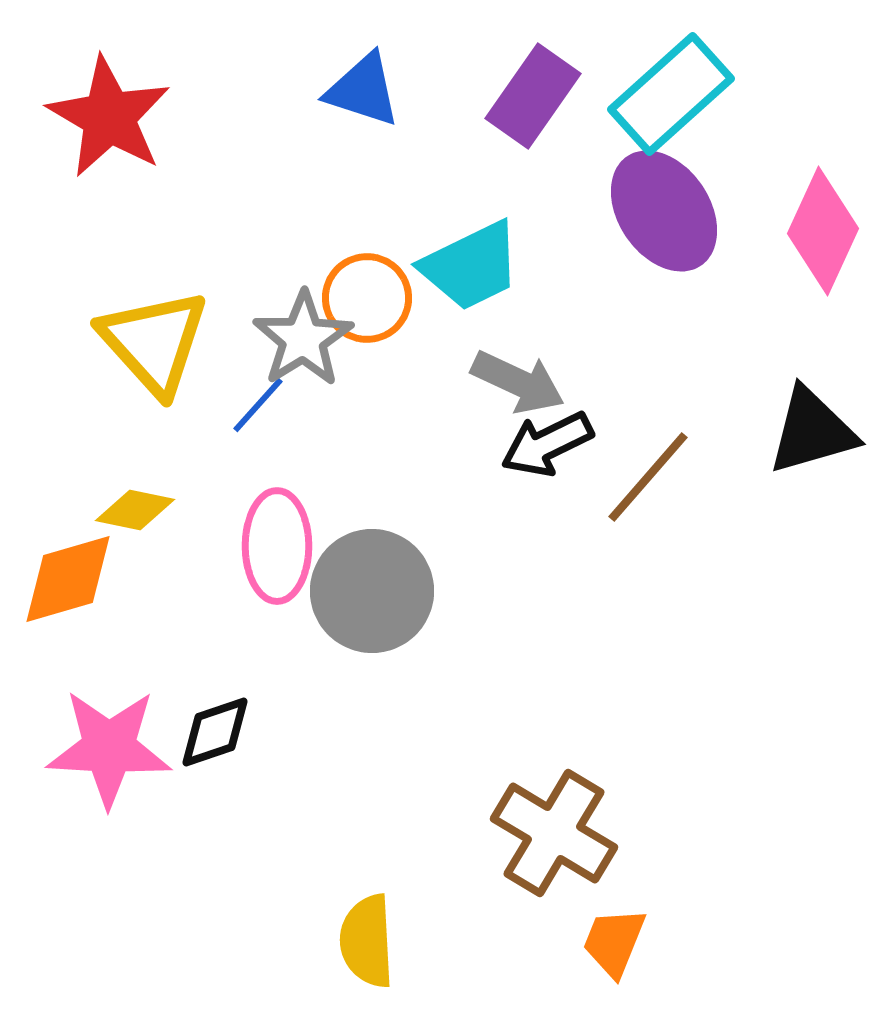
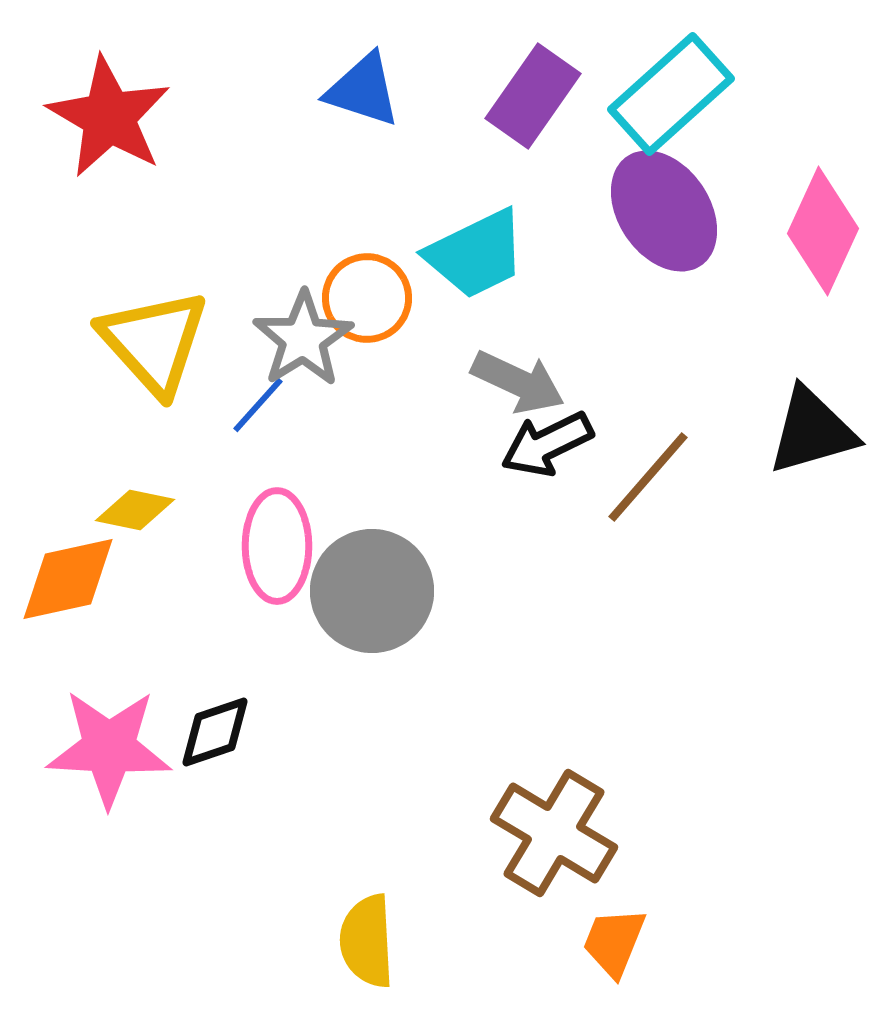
cyan trapezoid: moved 5 px right, 12 px up
orange diamond: rotated 4 degrees clockwise
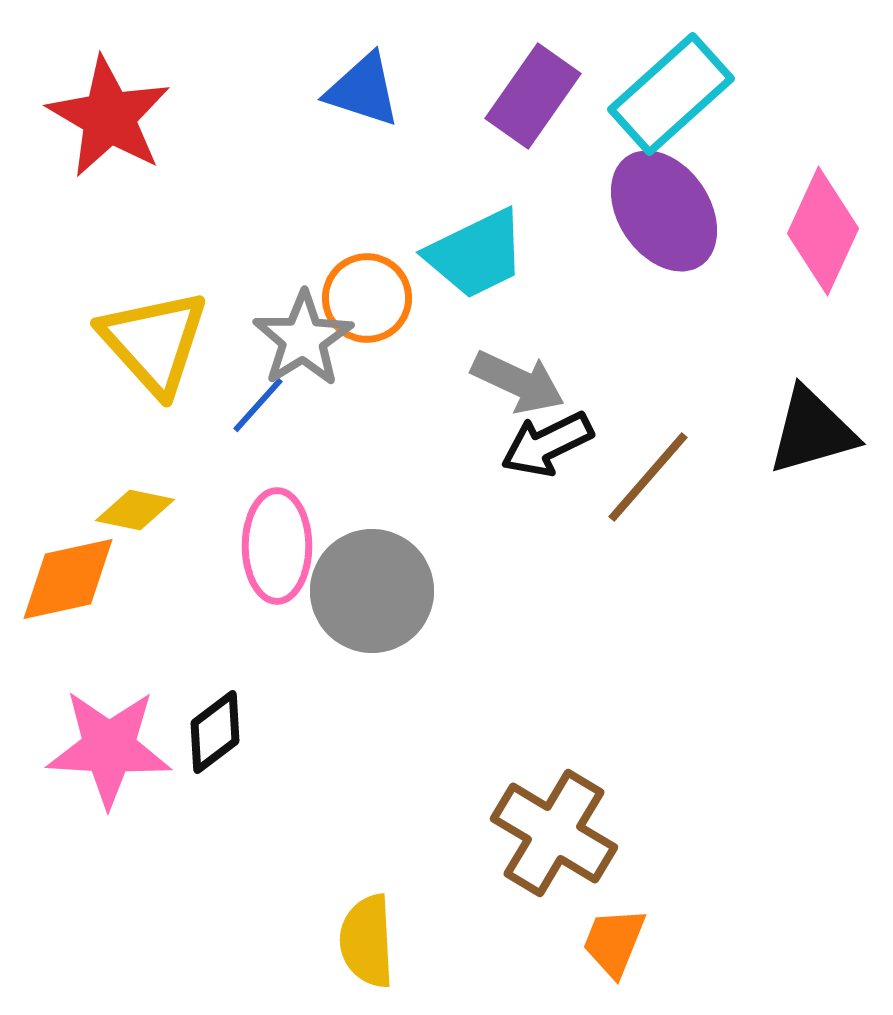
black diamond: rotated 18 degrees counterclockwise
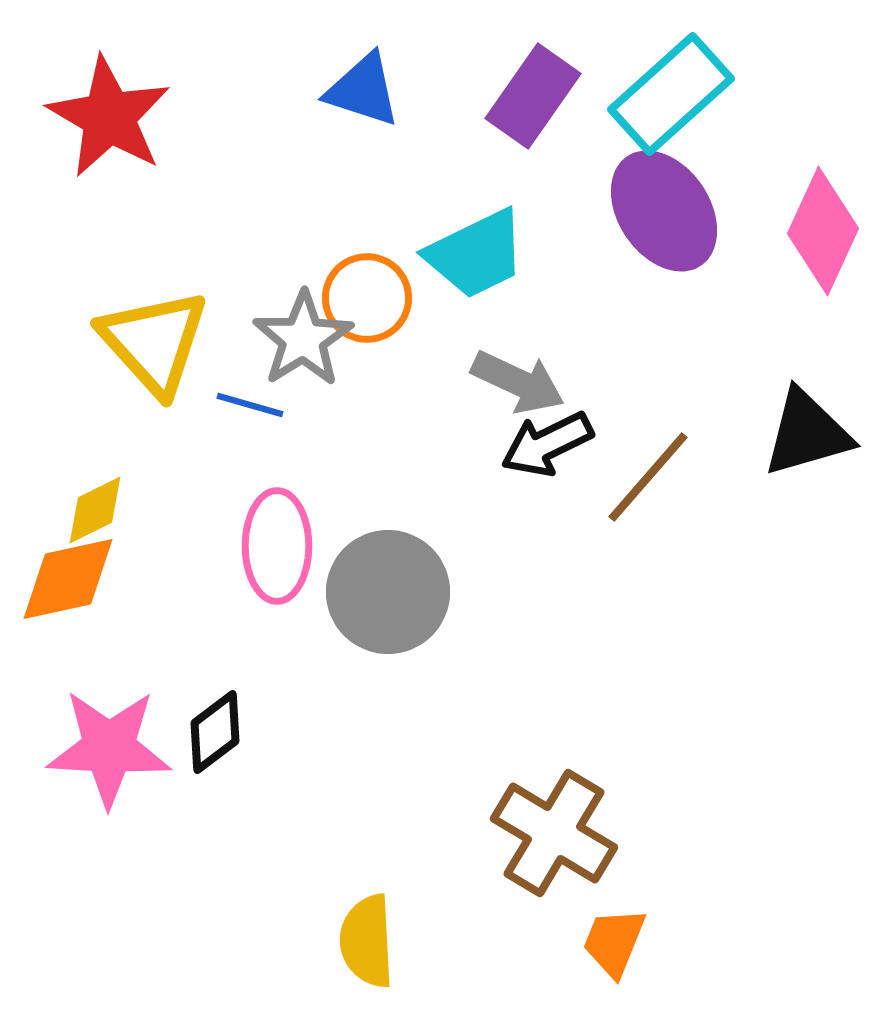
blue line: moved 8 px left; rotated 64 degrees clockwise
black triangle: moved 5 px left, 2 px down
yellow diamond: moved 40 px left; rotated 38 degrees counterclockwise
gray circle: moved 16 px right, 1 px down
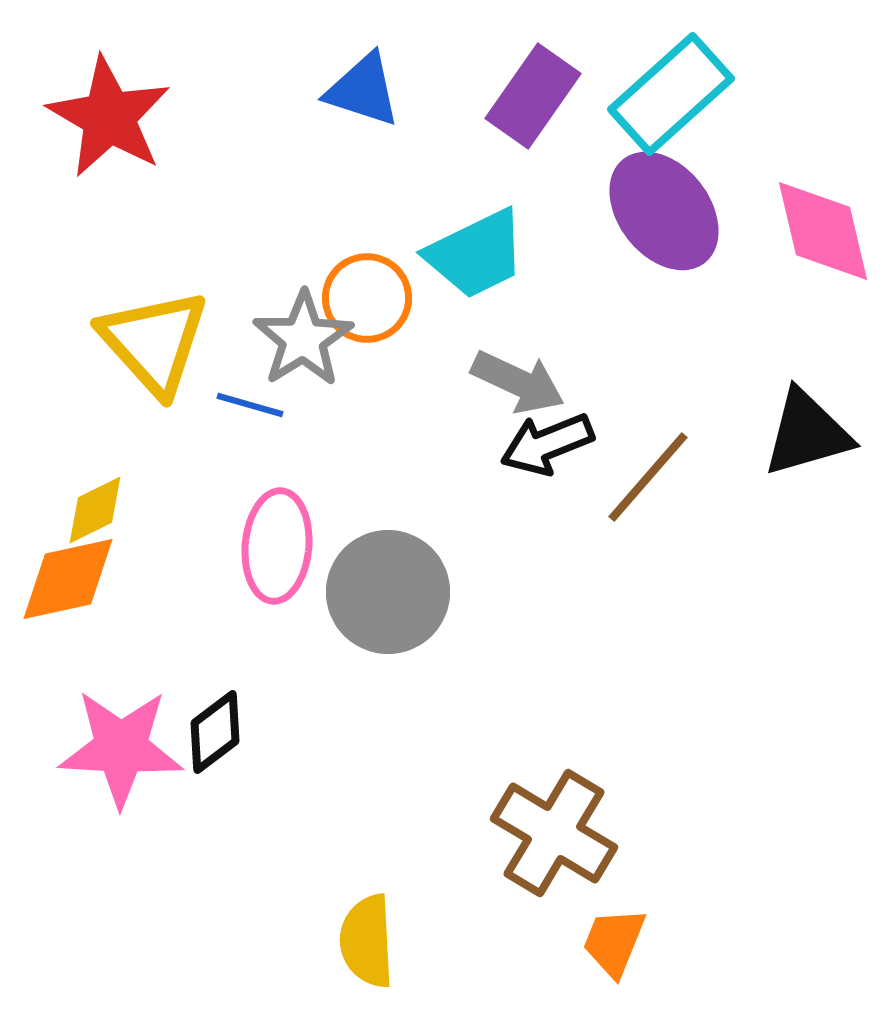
purple ellipse: rotated 4 degrees counterclockwise
pink diamond: rotated 38 degrees counterclockwise
black arrow: rotated 4 degrees clockwise
pink ellipse: rotated 5 degrees clockwise
pink star: moved 12 px right
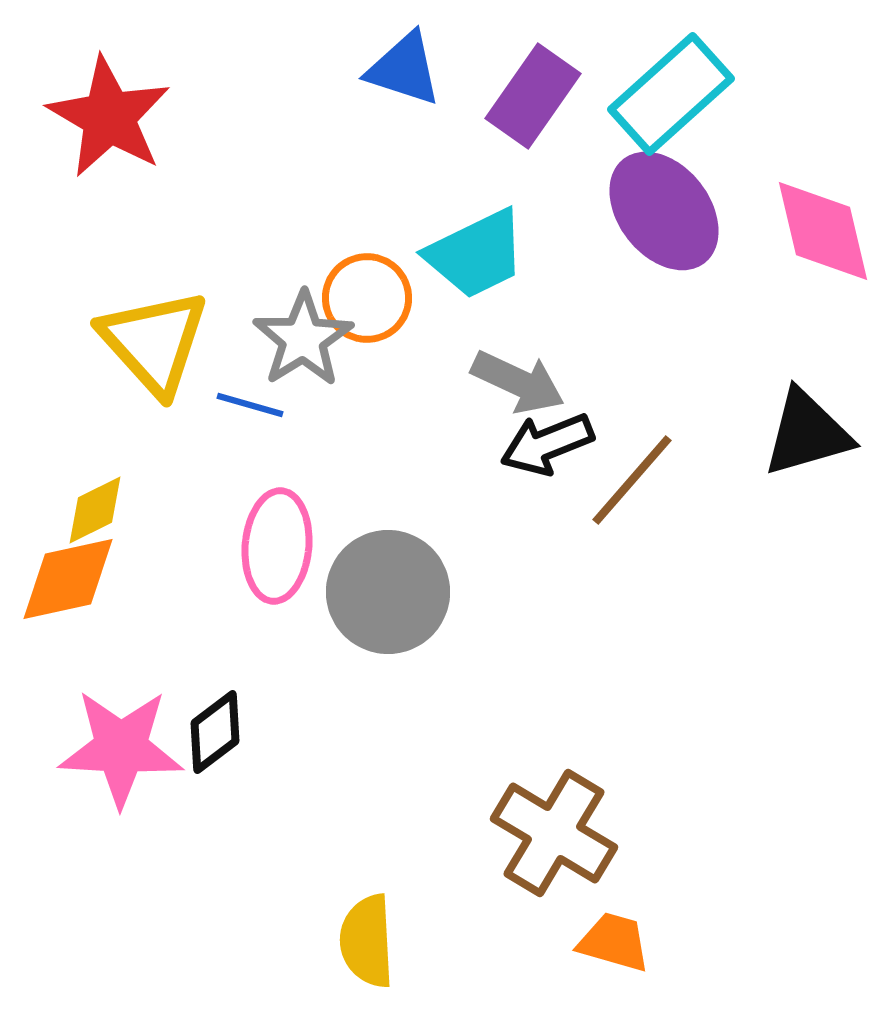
blue triangle: moved 41 px right, 21 px up
brown line: moved 16 px left, 3 px down
orange trapezoid: rotated 84 degrees clockwise
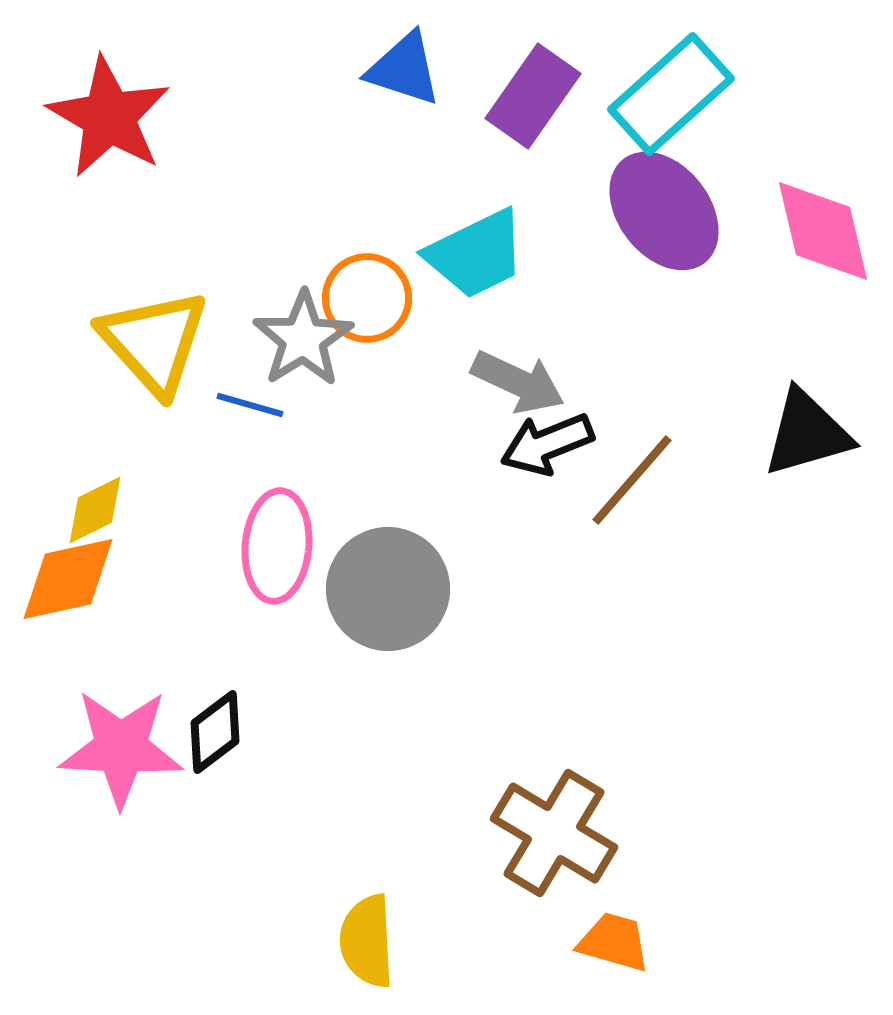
gray circle: moved 3 px up
